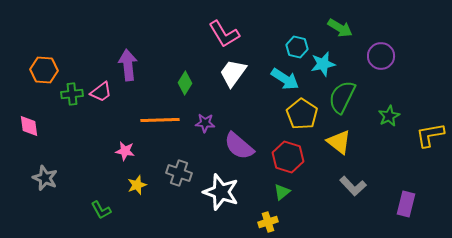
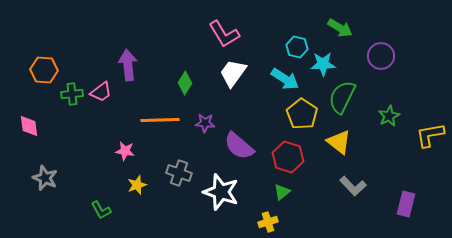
cyan star: rotated 10 degrees clockwise
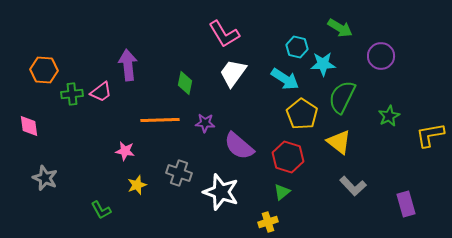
green diamond: rotated 20 degrees counterclockwise
purple rectangle: rotated 30 degrees counterclockwise
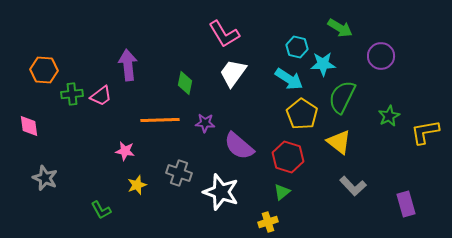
cyan arrow: moved 4 px right
pink trapezoid: moved 4 px down
yellow L-shape: moved 5 px left, 3 px up
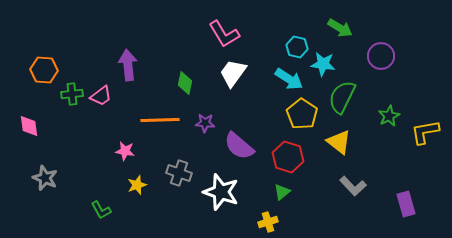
cyan star: rotated 10 degrees clockwise
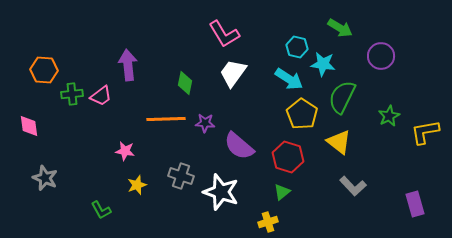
orange line: moved 6 px right, 1 px up
gray cross: moved 2 px right, 3 px down
purple rectangle: moved 9 px right
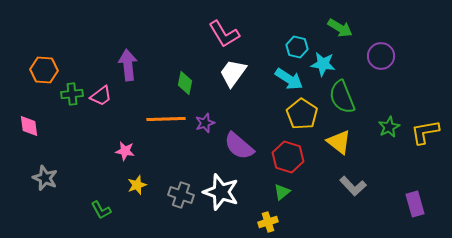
green semicircle: rotated 48 degrees counterclockwise
green star: moved 11 px down
purple star: rotated 24 degrees counterclockwise
gray cross: moved 19 px down
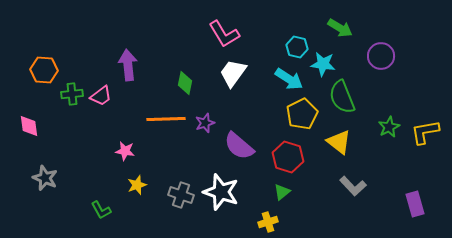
yellow pentagon: rotated 12 degrees clockwise
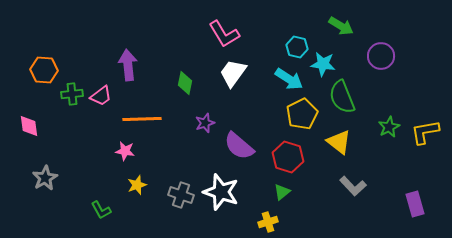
green arrow: moved 1 px right, 2 px up
orange line: moved 24 px left
gray star: rotated 20 degrees clockwise
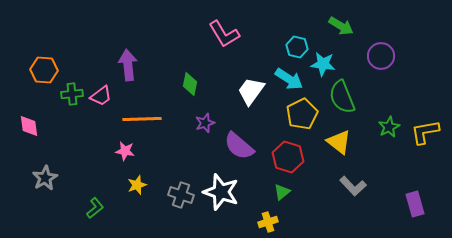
white trapezoid: moved 18 px right, 18 px down
green diamond: moved 5 px right, 1 px down
green L-shape: moved 6 px left, 2 px up; rotated 100 degrees counterclockwise
